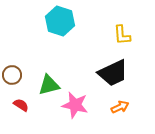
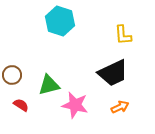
yellow L-shape: moved 1 px right
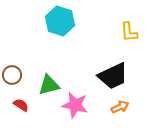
yellow L-shape: moved 6 px right, 3 px up
black trapezoid: moved 3 px down
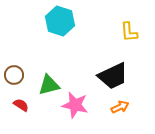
brown circle: moved 2 px right
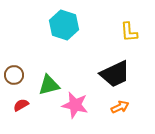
cyan hexagon: moved 4 px right, 4 px down
black trapezoid: moved 2 px right, 2 px up
red semicircle: rotated 63 degrees counterclockwise
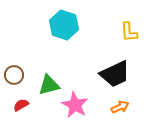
pink star: rotated 16 degrees clockwise
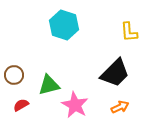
black trapezoid: moved 1 px up; rotated 20 degrees counterclockwise
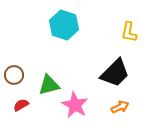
yellow L-shape: rotated 15 degrees clockwise
